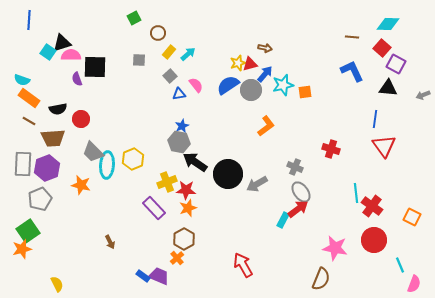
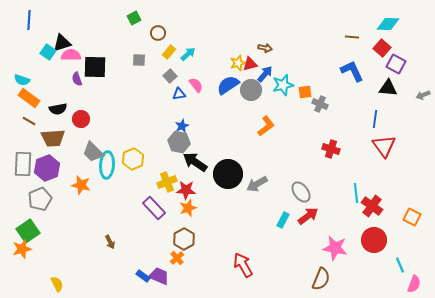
gray cross at (295, 167): moved 25 px right, 63 px up
red arrow at (298, 209): moved 10 px right, 7 px down
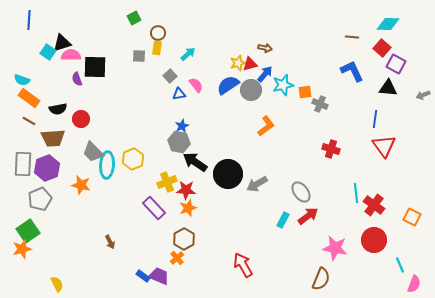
yellow rectangle at (169, 52): moved 12 px left, 4 px up; rotated 32 degrees counterclockwise
gray square at (139, 60): moved 4 px up
red cross at (372, 206): moved 2 px right, 1 px up
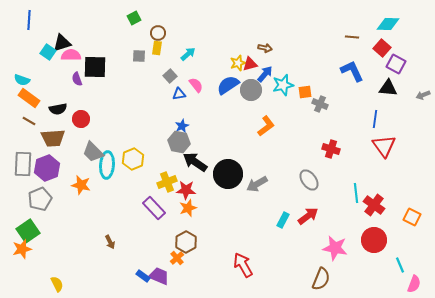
gray ellipse at (301, 192): moved 8 px right, 12 px up
brown hexagon at (184, 239): moved 2 px right, 3 px down
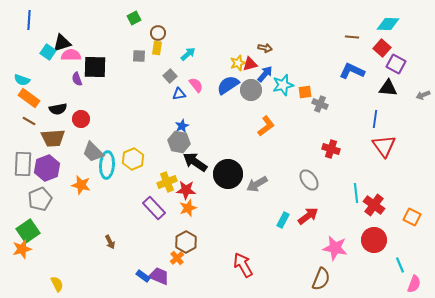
blue L-shape at (352, 71): rotated 40 degrees counterclockwise
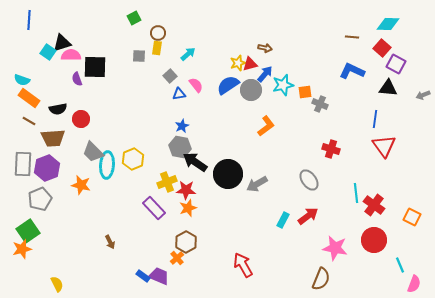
gray hexagon at (179, 142): moved 1 px right, 5 px down
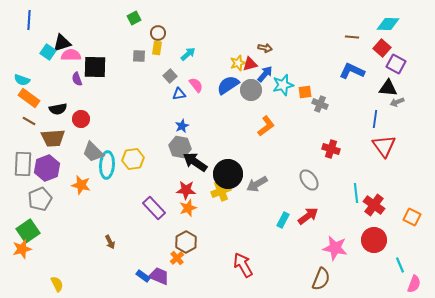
gray arrow at (423, 95): moved 26 px left, 7 px down
yellow hexagon at (133, 159): rotated 15 degrees clockwise
yellow cross at (167, 182): moved 54 px right, 9 px down
